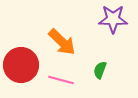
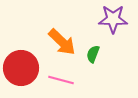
red circle: moved 3 px down
green semicircle: moved 7 px left, 16 px up
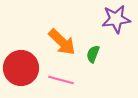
purple star: moved 3 px right; rotated 8 degrees counterclockwise
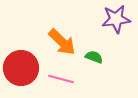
green semicircle: moved 1 px right, 3 px down; rotated 90 degrees clockwise
pink line: moved 1 px up
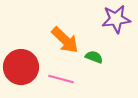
orange arrow: moved 3 px right, 2 px up
red circle: moved 1 px up
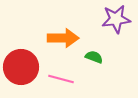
orange arrow: moved 2 px left, 2 px up; rotated 44 degrees counterclockwise
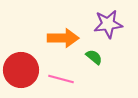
purple star: moved 8 px left, 5 px down
green semicircle: rotated 18 degrees clockwise
red circle: moved 3 px down
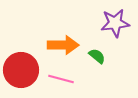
purple star: moved 7 px right, 1 px up
orange arrow: moved 7 px down
green semicircle: moved 3 px right, 1 px up
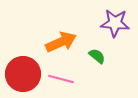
purple star: rotated 12 degrees clockwise
orange arrow: moved 2 px left, 3 px up; rotated 24 degrees counterclockwise
red circle: moved 2 px right, 4 px down
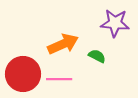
orange arrow: moved 2 px right, 2 px down
green semicircle: rotated 12 degrees counterclockwise
pink line: moved 2 px left; rotated 15 degrees counterclockwise
